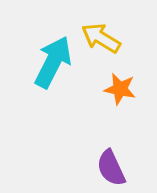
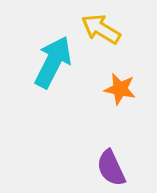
yellow arrow: moved 9 px up
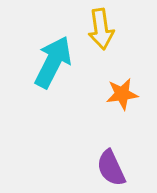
yellow arrow: rotated 129 degrees counterclockwise
orange star: moved 2 px right, 5 px down; rotated 20 degrees counterclockwise
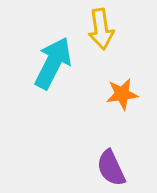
cyan arrow: moved 1 px down
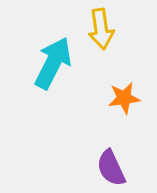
orange star: moved 2 px right, 4 px down
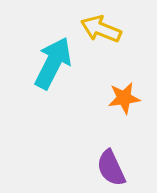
yellow arrow: rotated 120 degrees clockwise
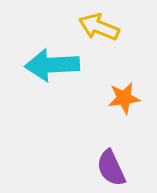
yellow arrow: moved 2 px left, 2 px up
cyan arrow: moved 1 px left, 2 px down; rotated 120 degrees counterclockwise
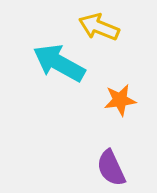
cyan arrow: moved 7 px right, 2 px up; rotated 32 degrees clockwise
orange star: moved 4 px left, 2 px down
